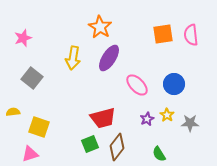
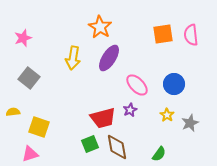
gray square: moved 3 px left
purple star: moved 17 px left, 9 px up
gray star: rotated 24 degrees counterclockwise
brown diamond: rotated 48 degrees counterclockwise
green semicircle: rotated 112 degrees counterclockwise
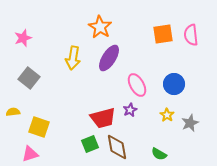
pink ellipse: rotated 15 degrees clockwise
green semicircle: rotated 84 degrees clockwise
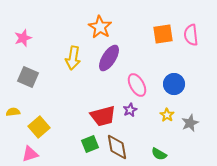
gray square: moved 1 px left, 1 px up; rotated 15 degrees counterclockwise
red trapezoid: moved 2 px up
yellow square: rotated 30 degrees clockwise
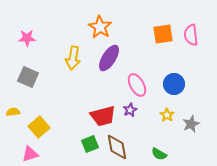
pink star: moved 4 px right; rotated 18 degrees clockwise
gray star: moved 1 px right, 1 px down
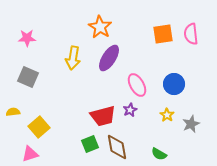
pink semicircle: moved 1 px up
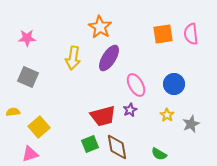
pink ellipse: moved 1 px left
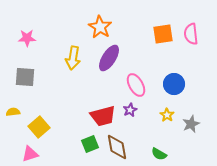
gray square: moved 3 px left; rotated 20 degrees counterclockwise
